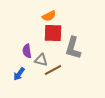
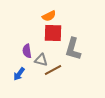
gray L-shape: moved 1 px down
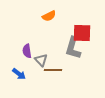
red square: moved 29 px right
gray L-shape: moved 1 px up
gray triangle: rotated 32 degrees clockwise
brown line: rotated 30 degrees clockwise
blue arrow: rotated 88 degrees counterclockwise
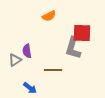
gray triangle: moved 26 px left; rotated 40 degrees clockwise
blue arrow: moved 11 px right, 14 px down
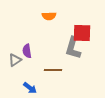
orange semicircle: rotated 24 degrees clockwise
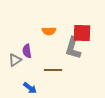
orange semicircle: moved 15 px down
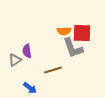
orange semicircle: moved 15 px right
gray L-shape: rotated 35 degrees counterclockwise
brown line: rotated 18 degrees counterclockwise
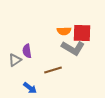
gray L-shape: rotated 40 degrees counterclockwise
